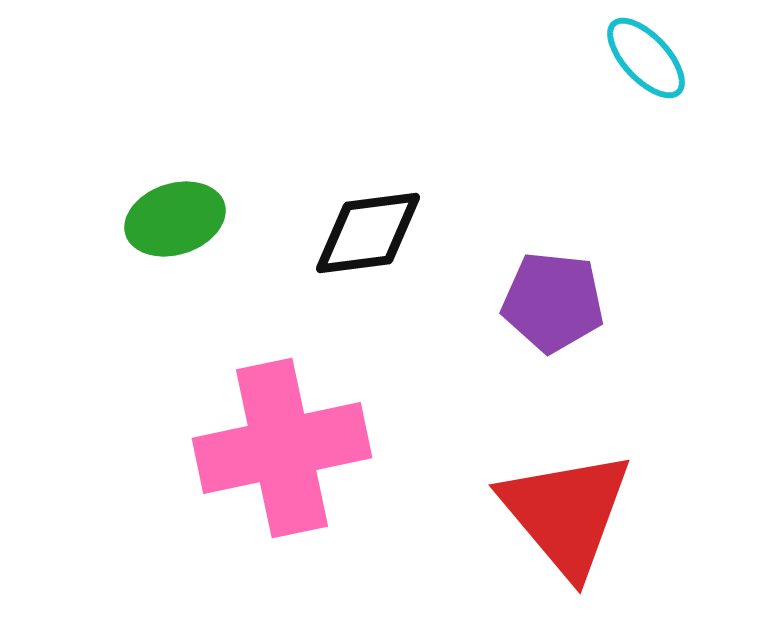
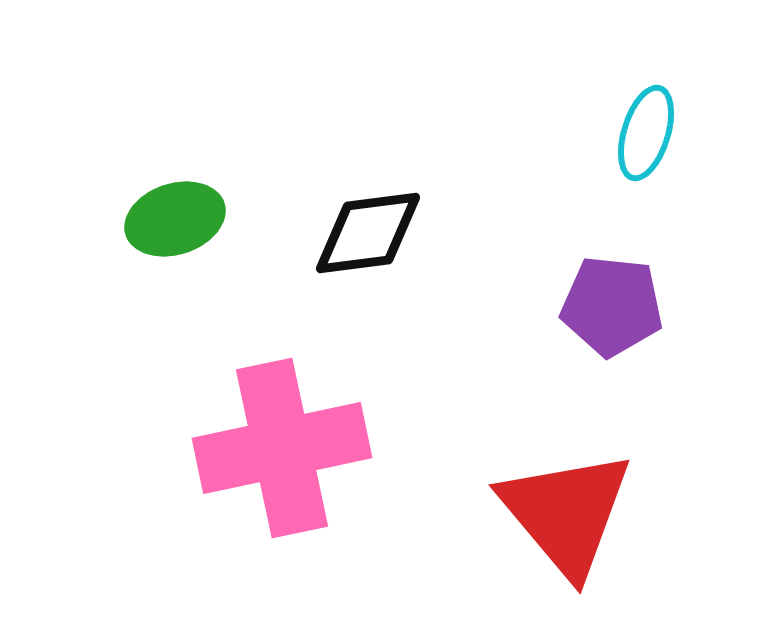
cyan ellipse: moved 75 px down; rotated 60 degrees clockwise
purple pentagon: moved 59 px right, 4 px down
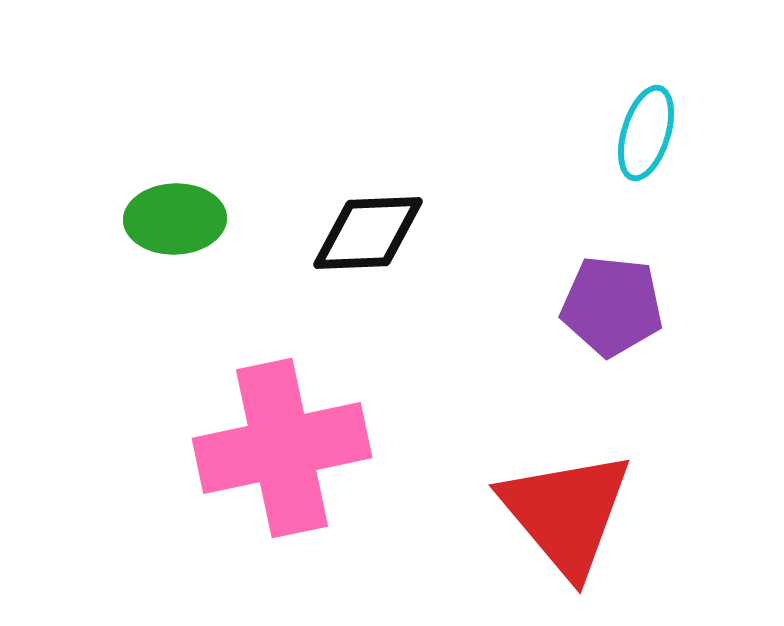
green ellipse: rotated 16 degrees clockwise
black diamond: rotated 5 degrees clockwise
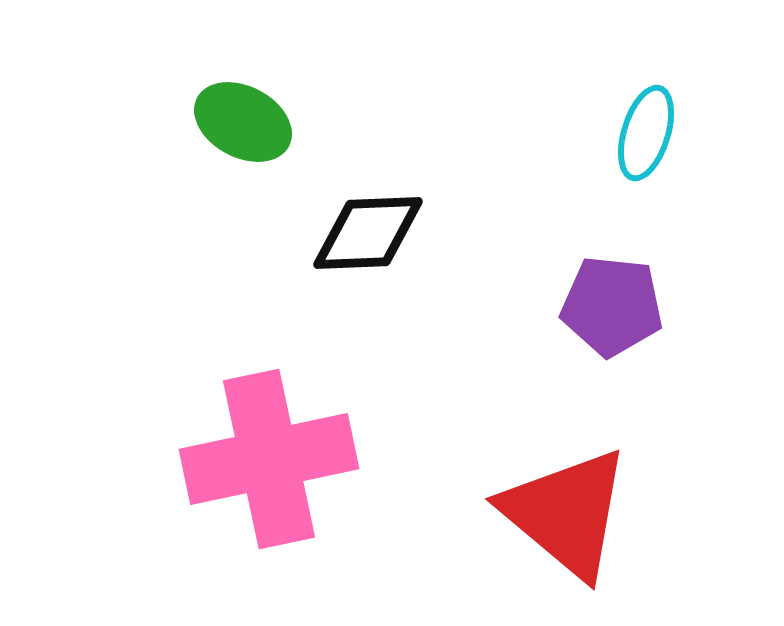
green ellipse: moved 68 px right, 97 px up; rotated 30 degrees clockwise
pink cross: moved 13 px left, 11 px down
red triangle: rotated 10 degrees counterclockwise
